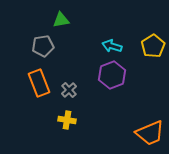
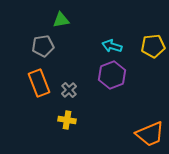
yellow pentagon: rotated 25 degrees clockwise
orange trapezoid: moved 1 px down
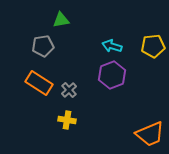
orange rectangle: rotated 36 degrees counterclockwise
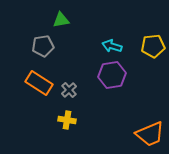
purple hexagon: rotated 12 degrees clockwise
